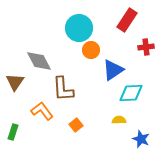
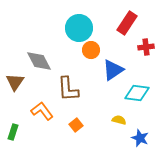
red rectangle: moved 3 px down
brown L-shape: moved 5 px right
cyan diamond: moved 6 px right; rotated 10 degrees clockwise
yellow semicircle: rotated 16 degrees clockwise
blue star: moved 1 px left, 1 px up
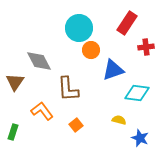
blue triangle: rotated 15 degrees clockwise
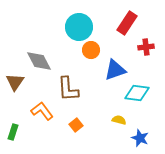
cyan circle: moved 1 px up
blue triangle: moved 2 px right
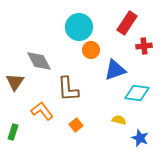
red cross: moved 2 px left, 1 px up
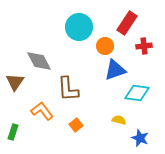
orange circle: moved 14 px right, 4 px up
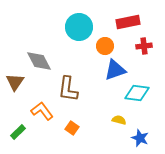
red rectangle: moved 1 px right, 1 px up; rotated 45 degrees clockwise
brown L-shape: rotated 12 degrees clockwise
orange square: moved 4 px left, 3 px down; rotated 16 degrees counterclockwise
green rectangle: moved 5 px right; rotated 28 degrees clockwise
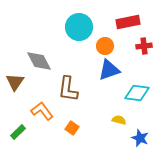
blue triangle: moved 6 px left
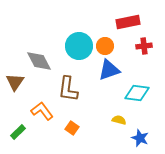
cyan circle: moved 19 px down
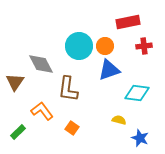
gray diamond: moved 2 px right, 3 px down
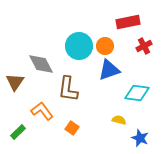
red cross: rotated 21 degrees counterclockwise
